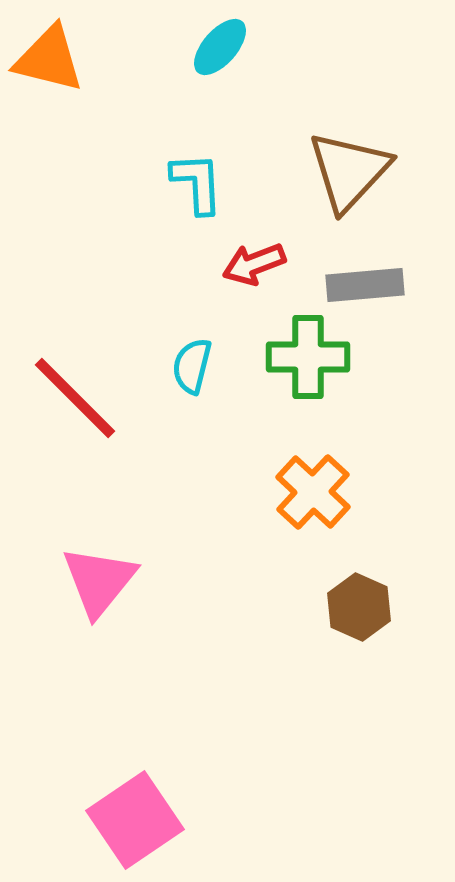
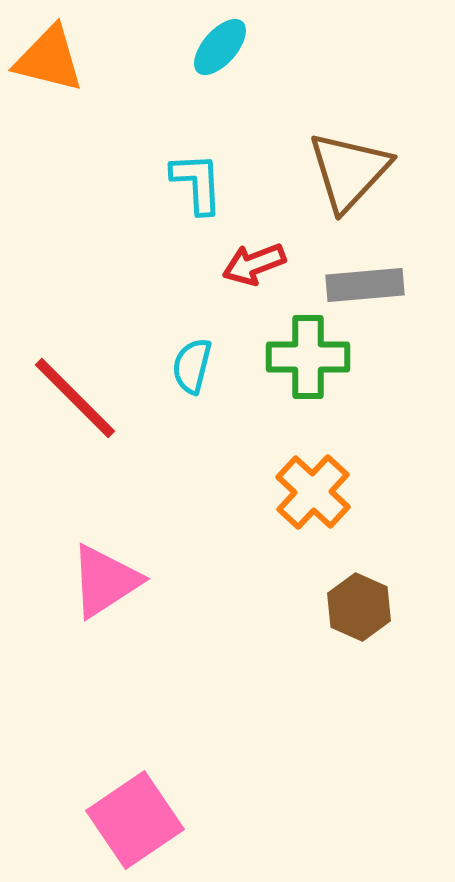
pink triangle: moved 6 px right; rotated 18 degrees clockwise
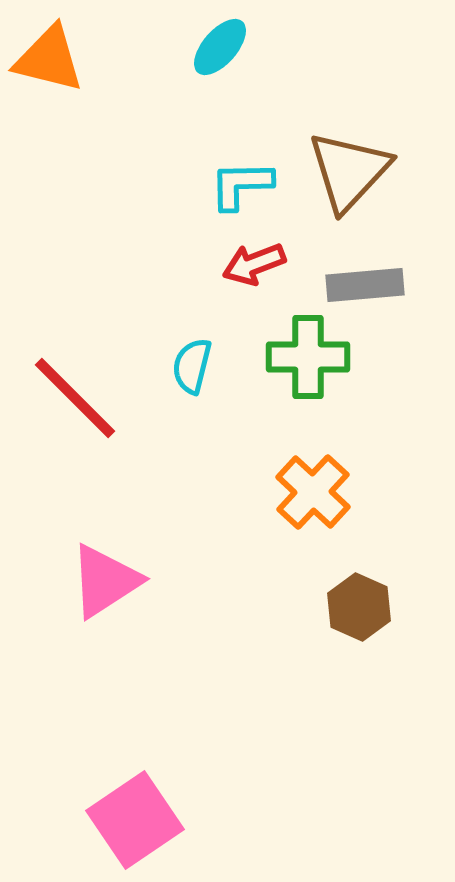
cyan L-shape: moved 44 px right, 2 px down; rotated 88 degrees counterclockwise
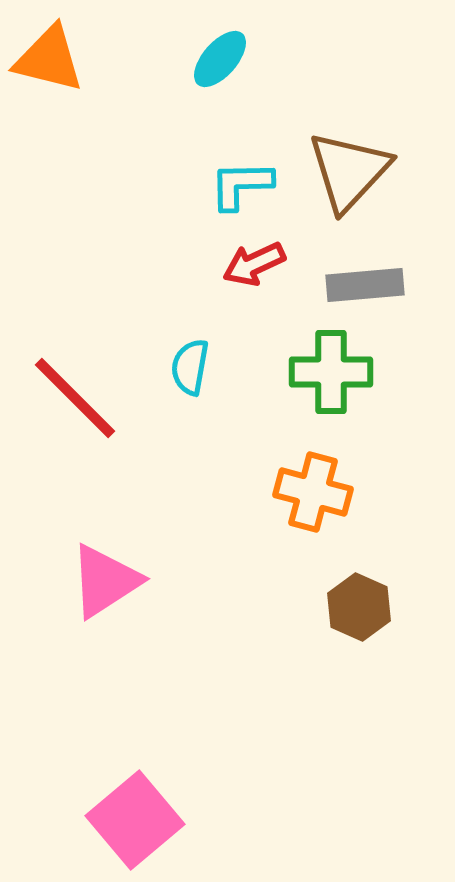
cyan ellipse: moved 12 px down
red arrow: rotated 4 degrees counterclockwise
green cross: moved 23 px right, 15 px down
cyan semicircle: moved 2 px left, 1 px down; rotated 4 degrees counterclockwise
orange cross: rotated 28 degrees counterclockwise
pink square: rotated 6 degrees counterclockwise
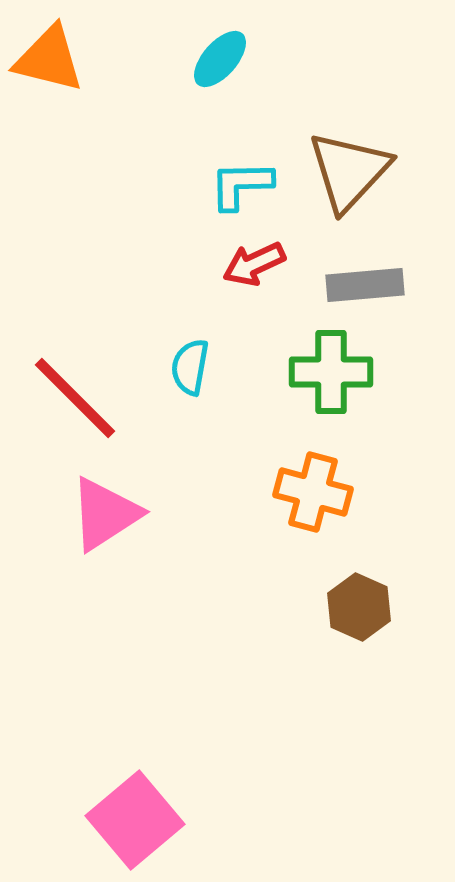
pink triangle: moved 67 px up
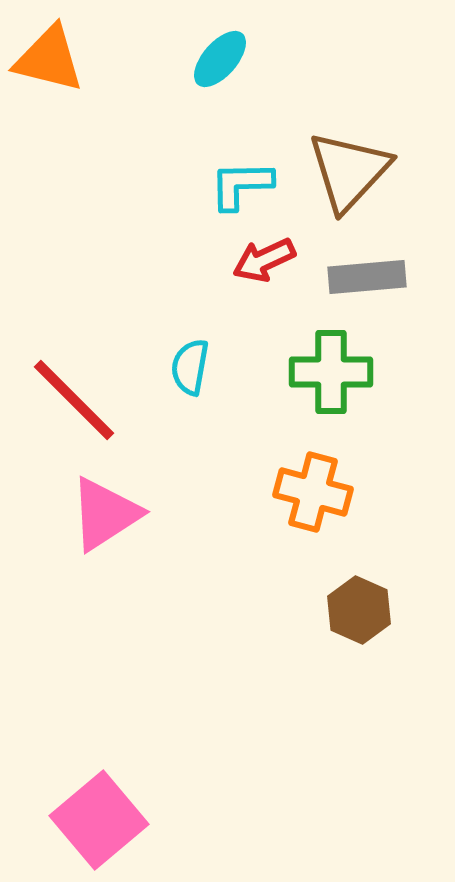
red arrow: moved 10 px right, 4 px up
gray rectangle: moved 2 px right, 8 px up
red line: moved 1 px left, 2 px down
brown hexagon: moved 3 px down
pink square: moved 36 px left
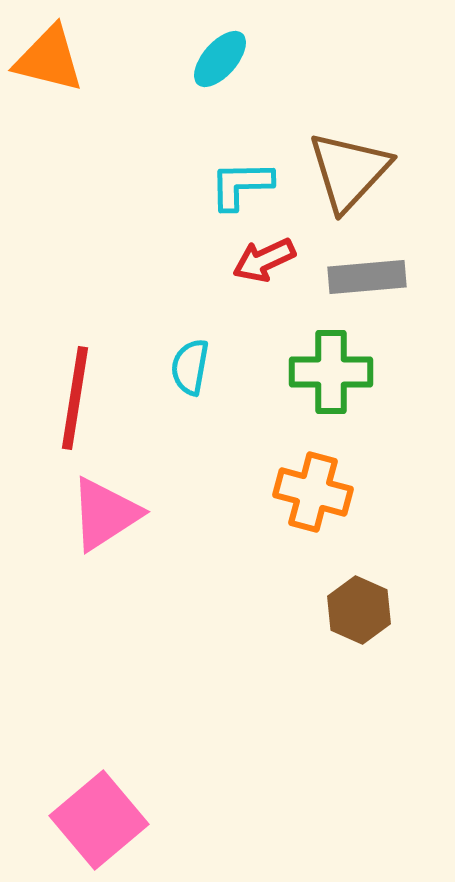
red line: moved 1 px right, 2 px up; rotated 54 degrees clockwise
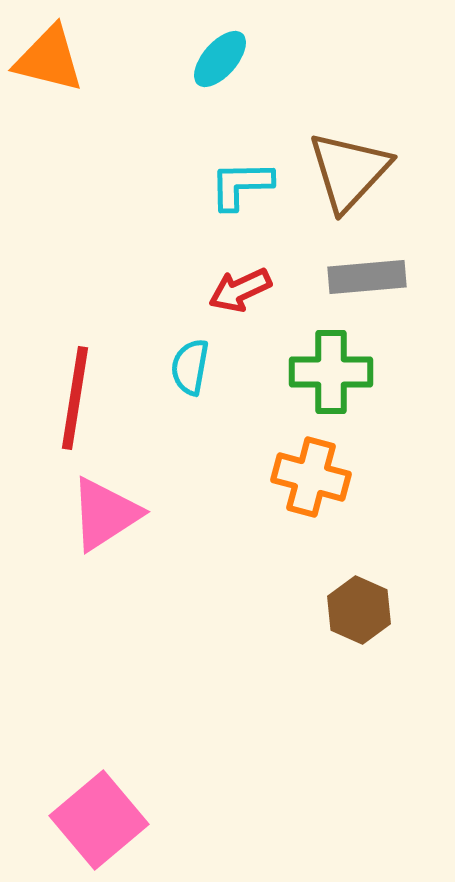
red arrow: moved 24 px left, 30 px down
orange cross: moved 2 px left, 15 px up
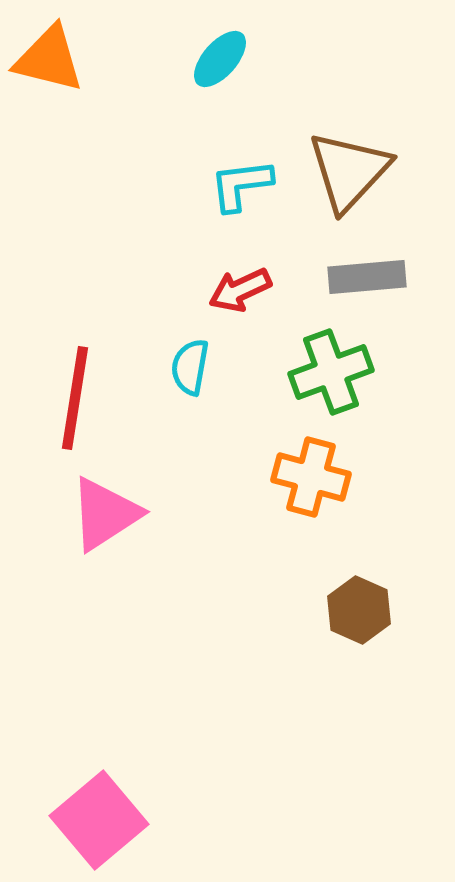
cyan L-shape: rotated 6 degrees counterclockwise
green cross: rotated 20 degrees counterclockwise
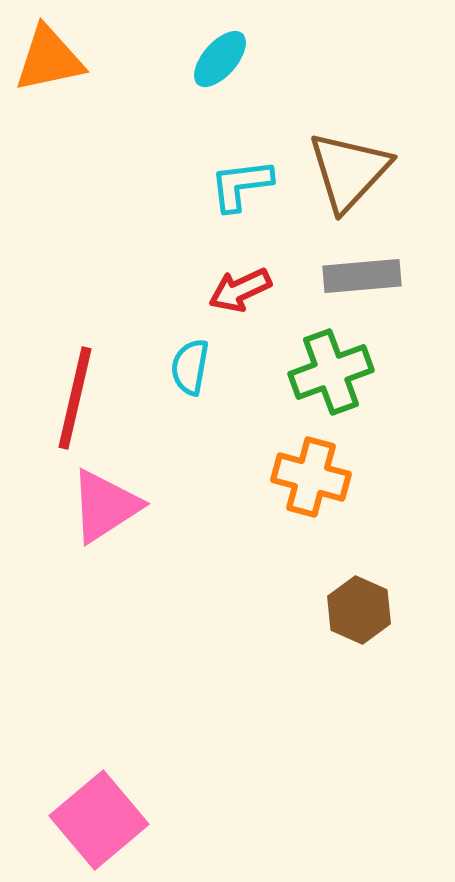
orange triangle: rotated 26 degrees counterclockwise
gray rectangle: moved 5 px left, 1 px up
red line: rotated 4 degrees clockwise
pink triangle: moved 8 px up
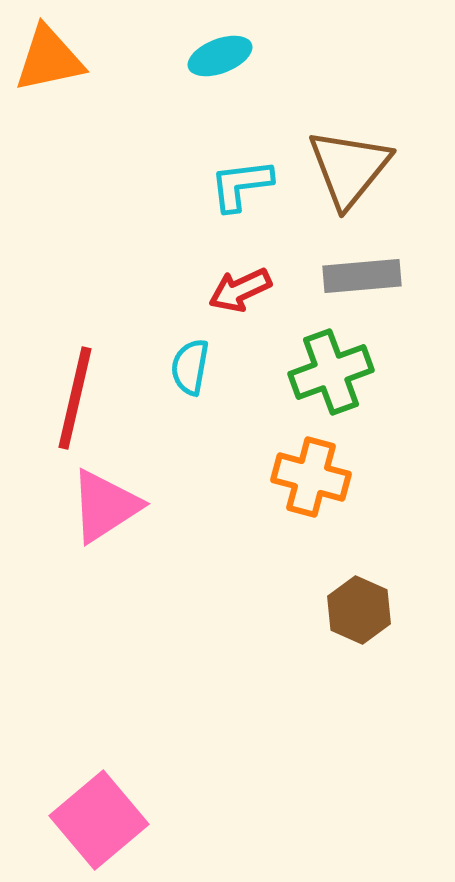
cyan ellipse: moved 3 px up; rotated 28 degrees clockwise
brown triangle: moved 3 px up; rotated 4 degrees counterclockwise
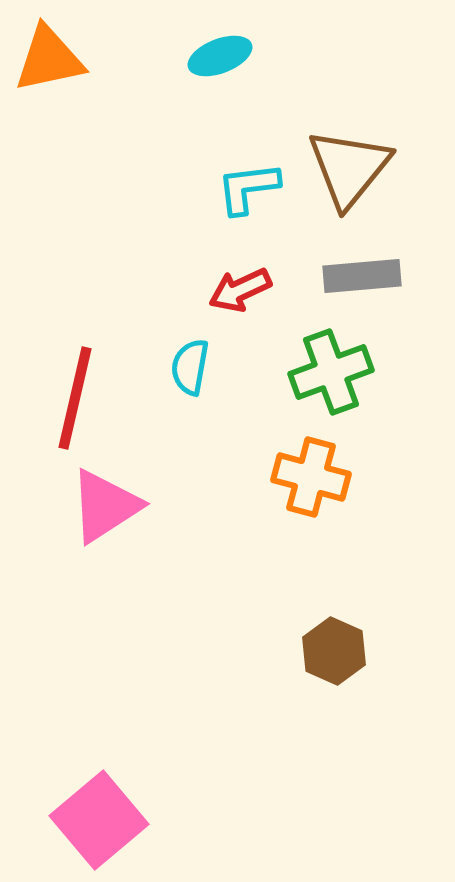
cyan L-shape: moved 7 px right, 3 px down
brown hexagon: moved 25 px left, 41 px down
